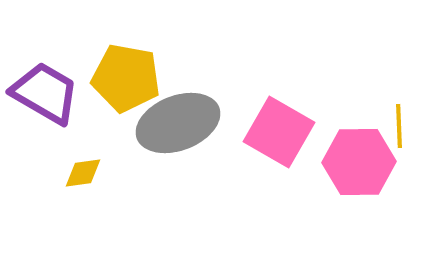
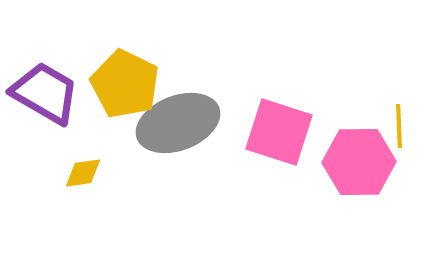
yellow pentagon: moved 1 px left, 6 px down; rotated 16 degrees clockwise
pink square: rotated 12 degrees counterclockwise
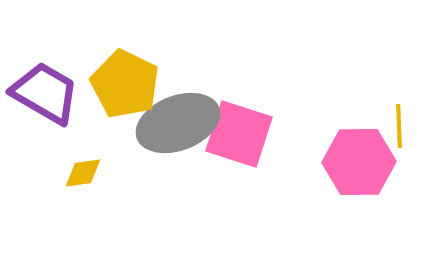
pink square: moved 40 px left, 2 px down
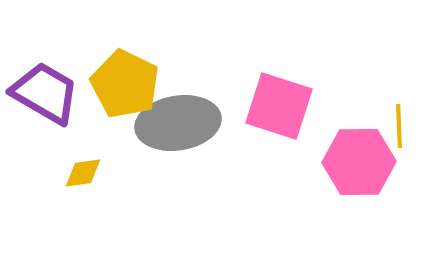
gray ellipse: rotated 12 degrees clockwise
pink square: moved 40 px right, 28 px up
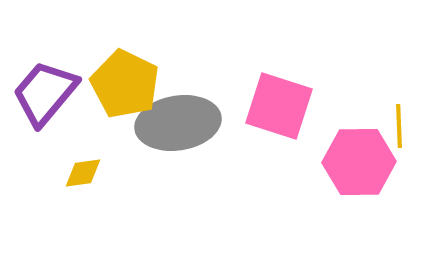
purple trapezoid: rotated 80 degrees counterclockwise
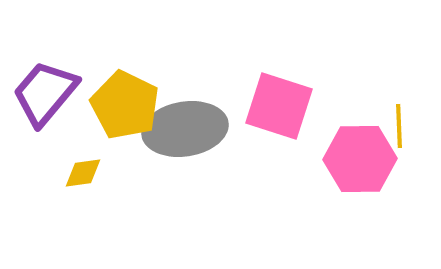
yellow pentagon: moved 21 px down
gray ellipse: moved 7 px right, 6 px down
pink hexagon: moved 1 px right, 3 px up
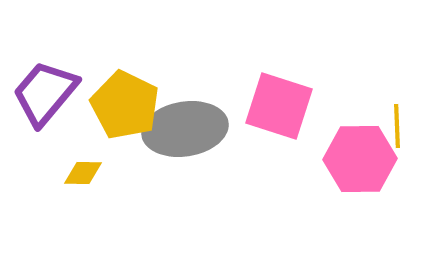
yellow line: moved 2 px left
yellow diamond: rotated 9 degrees clockwise
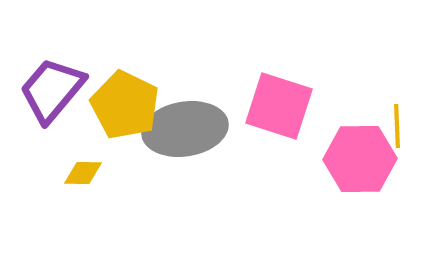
purple trapezoid: moved 7 px right, 3 px up
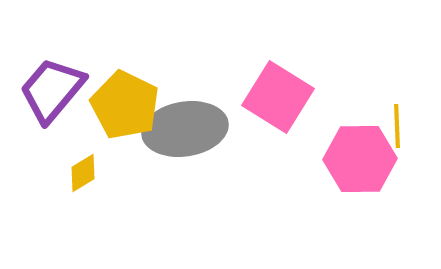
pink square: moved 1 px left, 9 px up; rotated 14 degrees clockwise
yellow diamond: rotated 33 degrees counterclockwise
